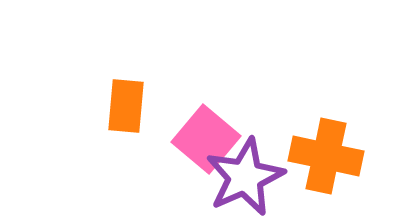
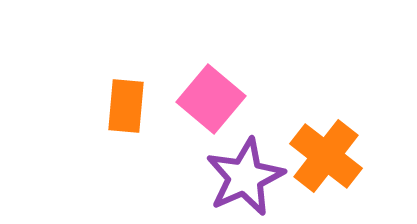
pink square: moved 5 px right, 40 px up
orange cross: rotated 26 degrees clockwise
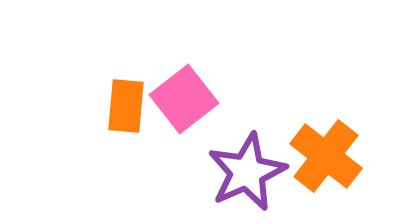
pink square: moved 27 px left; rotated 12 degrees clockwise
purple star: moved 2 px right, 5 px up
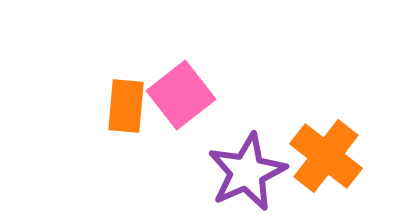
pink square: moved 3 px left, 4 px up
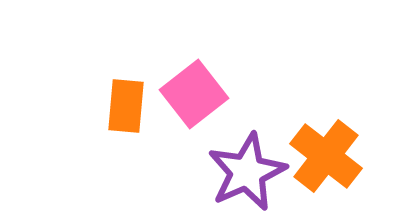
pink square: moved 13 px right, 1 px up
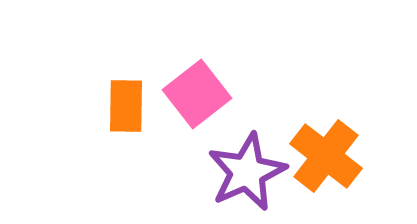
pink square: moved 3 px right
orange rectangle: rotated 4 degrees counterclockwise
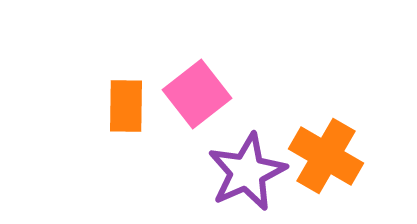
orange cross: rotated 8 degrees counterclockwise
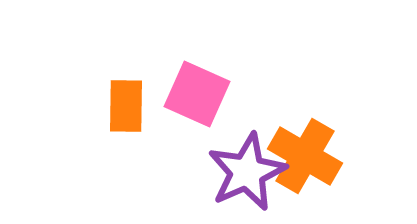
pink square: rotated 28 degrees counterclockwise
orange cross: moved 21 px left
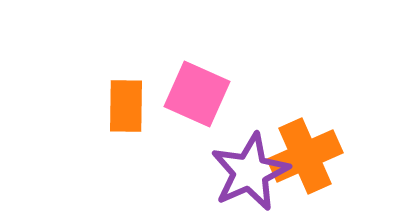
orange cross: rotated 36 degrees clockwise
purple star: moved 3 px right
